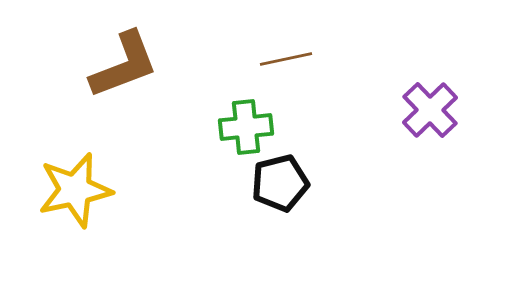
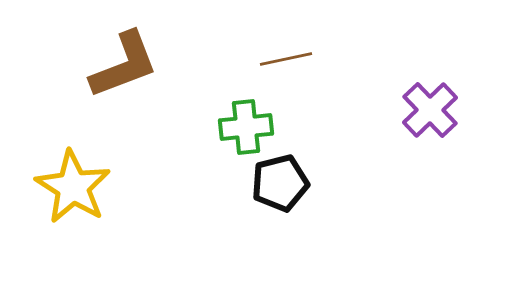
yellow star: moved 2 px left, 3 px up; rotated 28 degrees counterclockwise
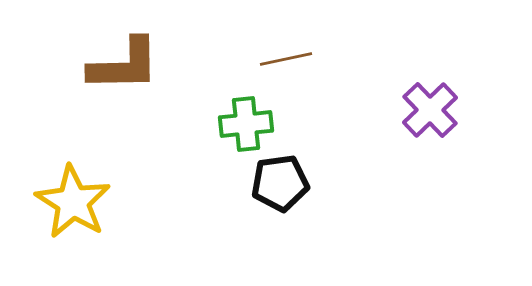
brown L-shape: rotated 20 degrees clockwise
green cross: moved 3 px up
black pentagon: rotated 6 degrees clockwise
yellow star: moved 15 px down
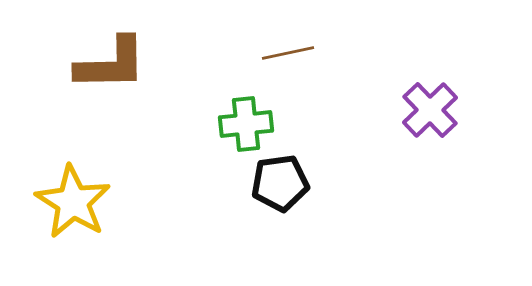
brown line: moved 2 px right, 6 px up
brown L-shape: moved 13 px left, 1 px up
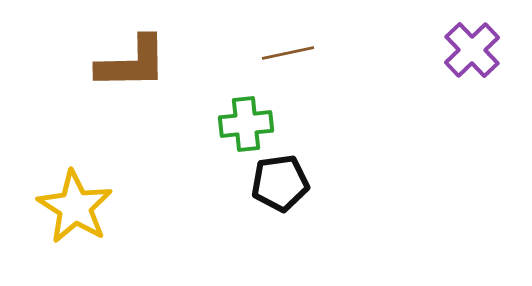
brown L-shape: moved 21 px right, 1 px up
purple cross: moved 42 px right, 60 px up
yellow star: moved 2 px right, 5 px down
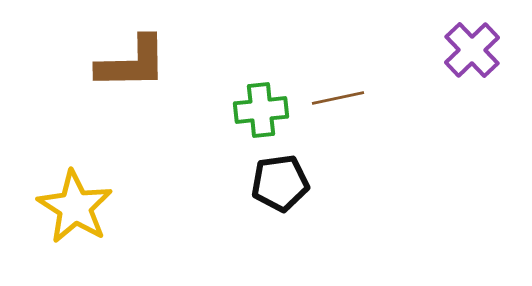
brown line: moved 50 px right, 45 px down
green cross: moved 15 px right, 14 px up
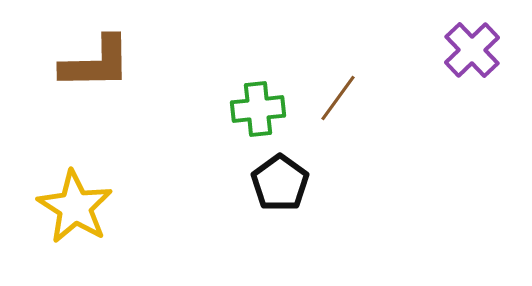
brown L-shape: moved 36 px left
brown line: rotated 42 degrees counterclockwise
green cross: moved 3 px left, 1 px up
black pentagon: rotated 28 degrees counterclockwise
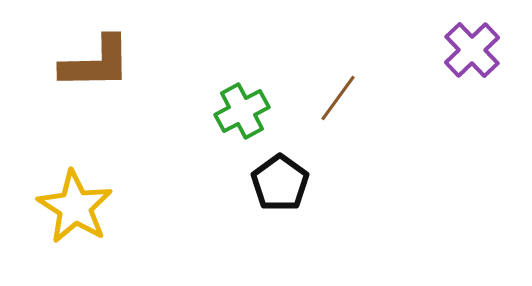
green cross: moved 16 px left, 2 px down; rotated 22 degrees counterclockwise
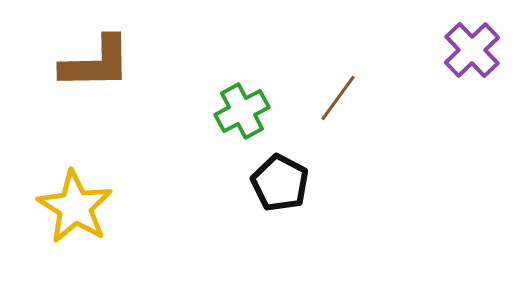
black pentagon: rotated 8 degrees counterclockwise
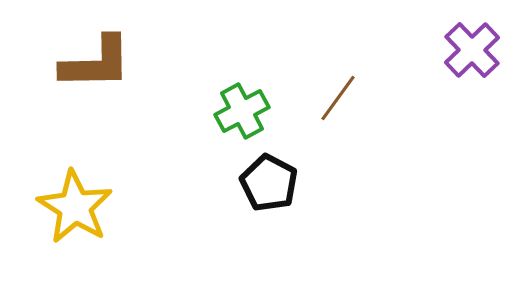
black pentagon: moved 11 px left
